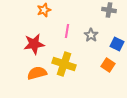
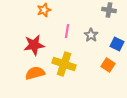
red star: moved 1 px down
orange semicircle: moved 2 px left
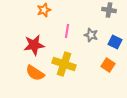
gray star: rotated 16 degrees counterclockwise
blue square: moved 2 px left, 2 px up
orange semicircle: rotated 132 degrees counterclockwise
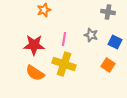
gray cross: moved 1 px left, 2 px down
pink line: moved 3 px left, 8 px down
red star: rotated 10 degrees clockwise
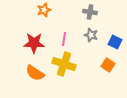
gray cross: moved 18 px left
red star: moved 2 px up
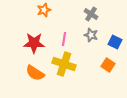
gray cross: moved 1 px right, 2 px down; rotated 24 degrees clockwise
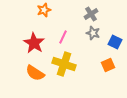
gray cross: rotated 24 degrees clockwise
gray star: moved 2 px right, 2 px up
pink line: moved 1 px left, 2 px up; rotated 16 degrees clockwise
red star: rotated 30 degrees clockwise
orange square: rotated 32 degrees clockwise
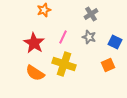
gray star: moved 4 px left, 4 px down
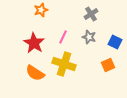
orange star: moved 3 px left
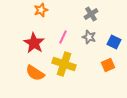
blue square: moved 1 px left
